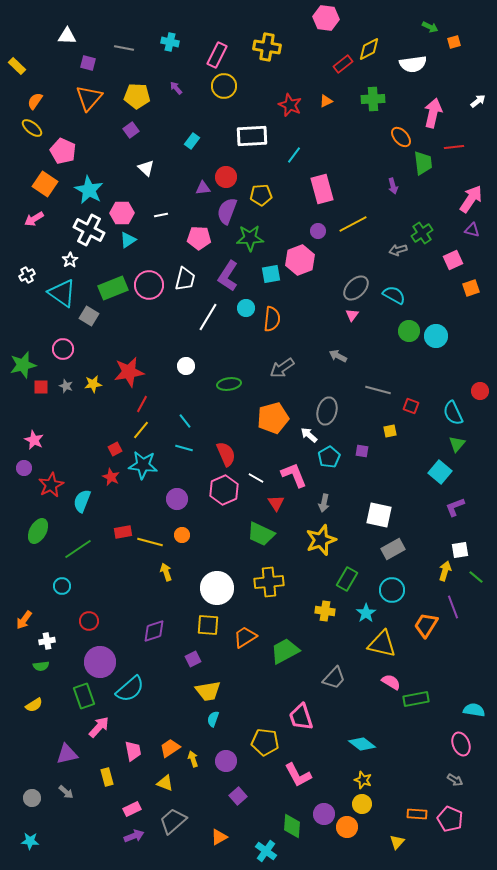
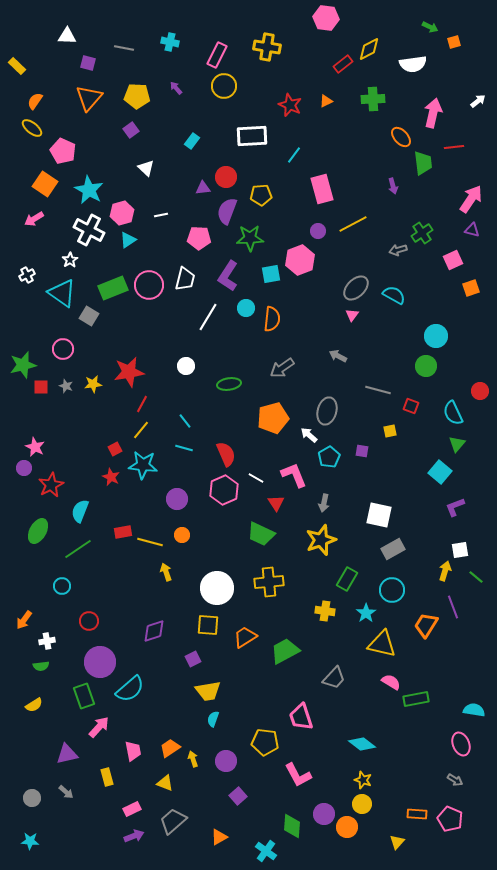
pink hexagon at (122, 213): rotated 15 degrees counterclockwise
green circle at (409, 331): moved 17 px right, 35 px down
pink star at (34, 440): moved 1 px right, 7 px down
cyan semicircle at (82, 501): moved 2 px left, 10 px down
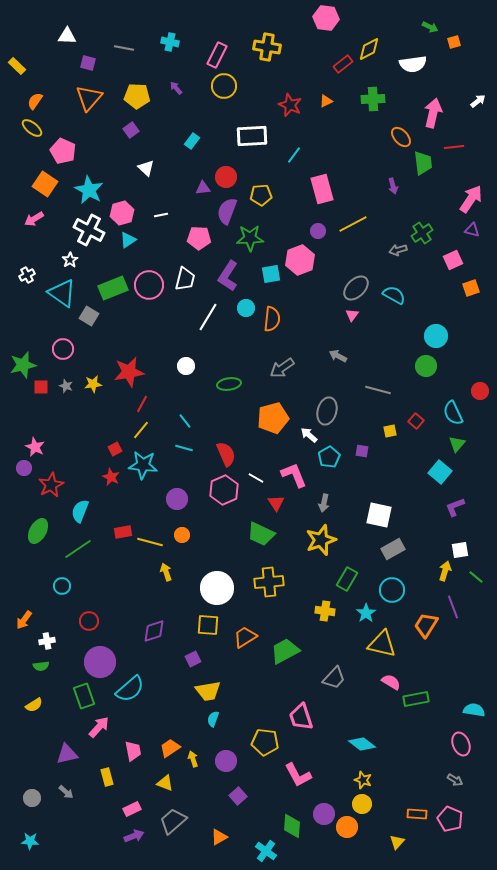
red square at (411, 406): moved 5 px right, 15 px down; rotated 21 degrees clockwise
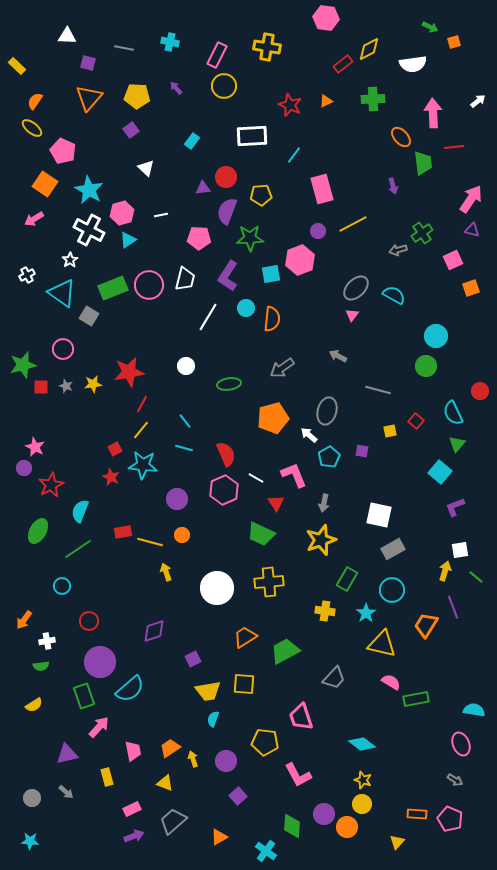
pink arrow at (433, 113): rotated 16 degrees counterclockwise
yellow square at (208, 625): moved 36 px right, 59 px down
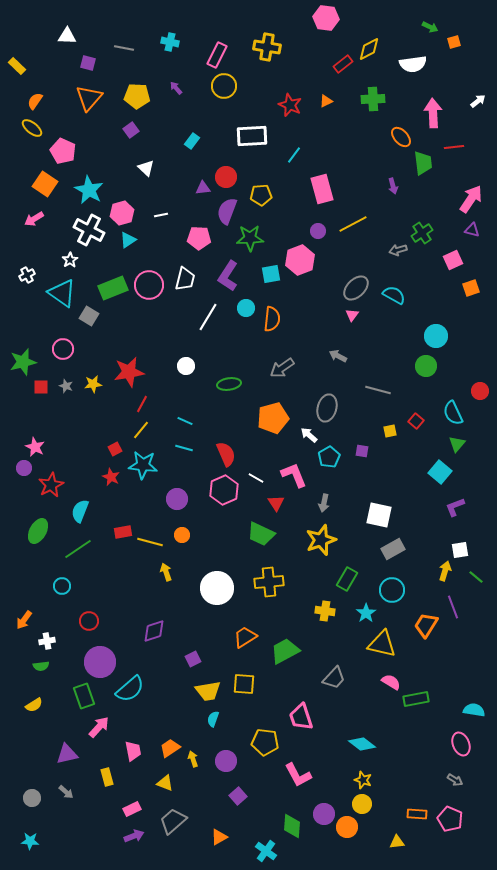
green star at (23, 365): moved 3 px up
gray ellipse at (327, 411): moved 3 px up
cyan line at (185, 421): rotated 28 degrees counterclockwise
yellow triangle at (397, 842): rotated 42 degrees clockwise
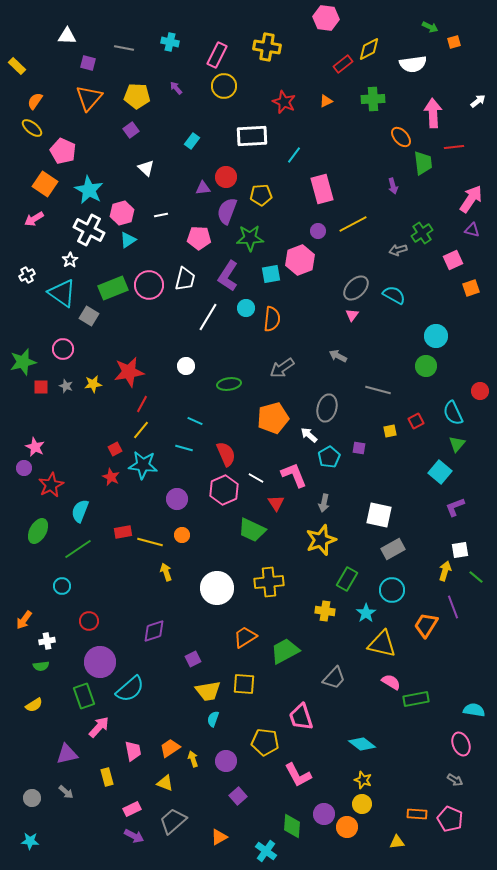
red star at (290, 105): moved 6 px left, 3 px up
cyan line at (185, 421): moved 10 px right
red square at (416, 421): rotated 21 degrees clockwise
purple square at (362, 451): moved 3 px left, 3 px up
green trapezoid at (261, 534): moved 9 px left, 4 px up
purple arrow at (134, 836): rotated 48 degrees clockwise
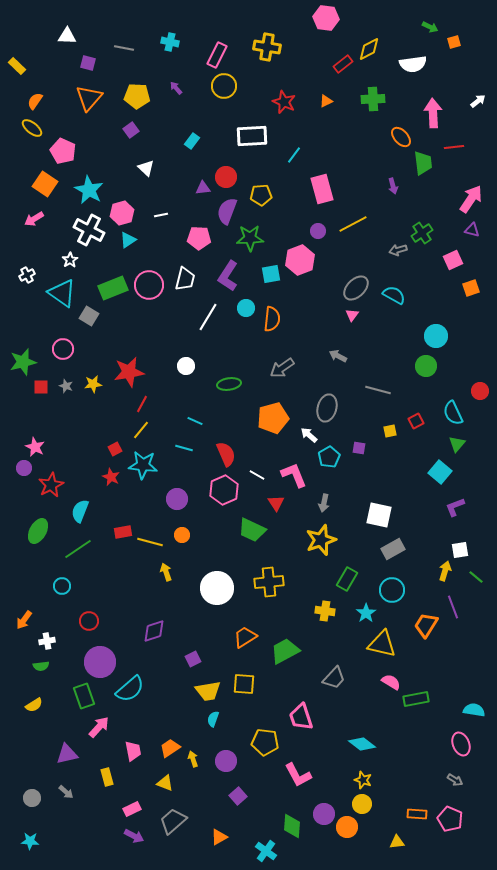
white line at (256, 478): moved 1 px right, 3 px up
